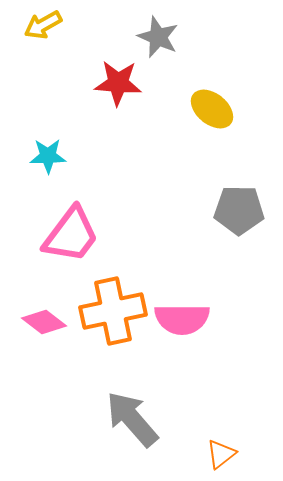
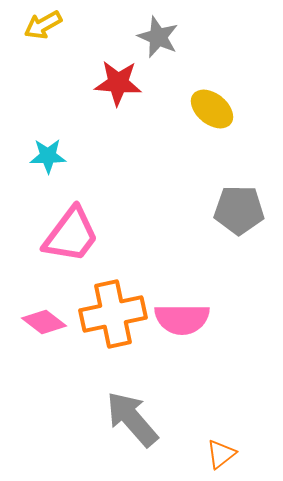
orange cross: moved 3 px down
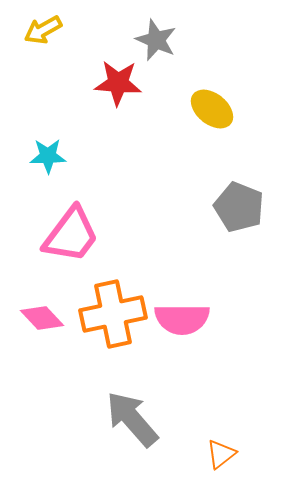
yellow arrow: moved 5 px down
gray star: moved 2 px left, 3 px down
gray pentagon: moved 3 px up; rotated 21 degrees clockwise
pink diamond: moved 2 px left, 4 px up; rotated 9 degrees clockwise
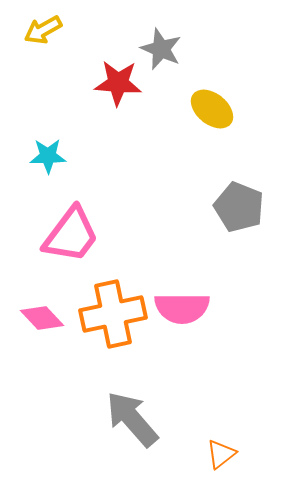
gray star: moved 5 px right, 9 px down
pink semicircle: moved 11 px up
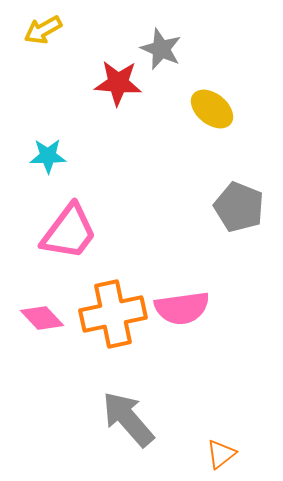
pink trapezoid: moved 2 px left, 3 px up
pink semicircle: rotated 8 degrees counterclockwise
gray arrow: moved 4 px left
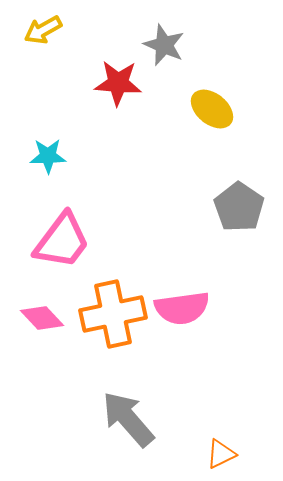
gray star: moved 3 px right, 4 px up
gray pentagon: rotated 12 degrees clockwise
pink trapezoid: moved 7 px left, 9 px down
orange triangle: rotated 12 degrees clockwise
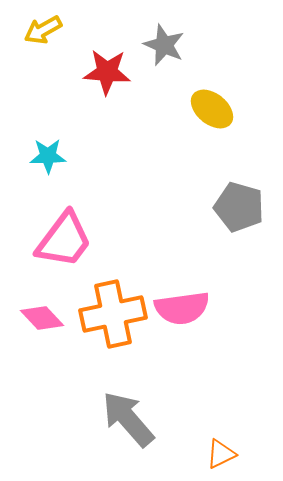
red star: moved 11 px left, 11 px up
gray pentagon: rotated 18 degrees counterclockwise
pink trapezoid: moved 2 px right, 1 px up
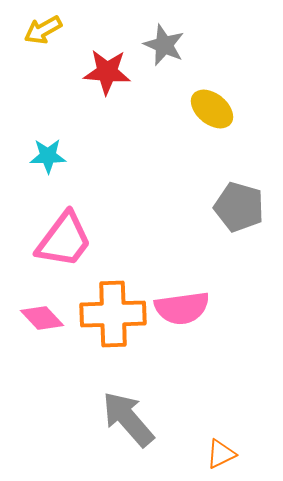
orange cross: rotated 10 degrees clockwise
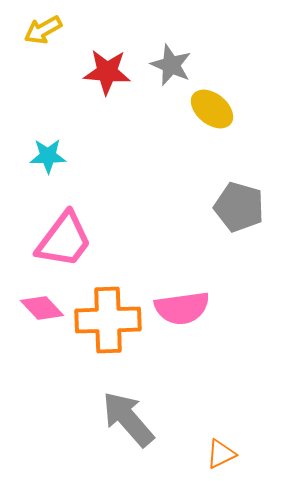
gray star: moved 7 px right, 20 px down
orange cross: moved 5 px left, 6 px down
pink diamond: moved 10 px up
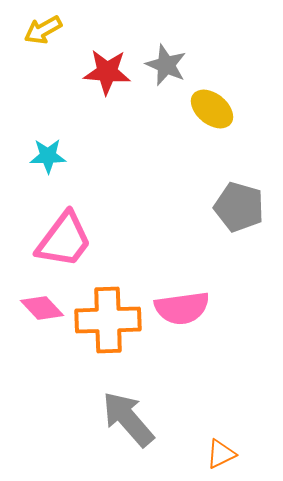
gray star: moved 5 px left
